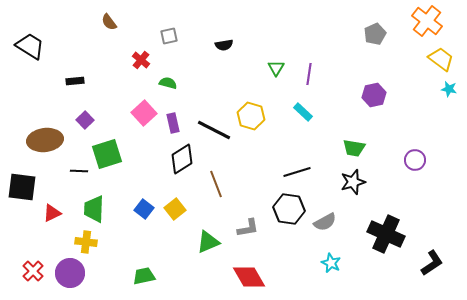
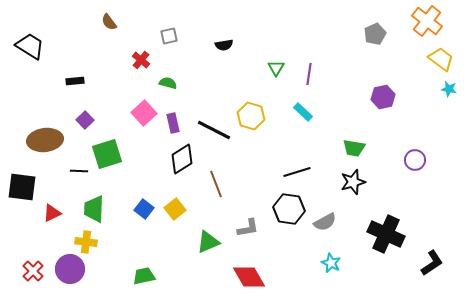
purple hexagon at (374, 95): moved 9 px right, 2 px down
purple circle at (70, 273): moved 4 px up
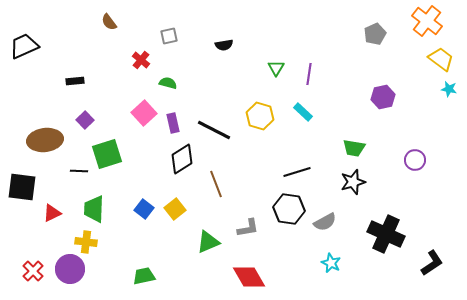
black trapezoid at (30, 46): moved 6 px left; rotated 56 degrees counterclockwise
yellow hexagon at (251, 116): moved 9 px right
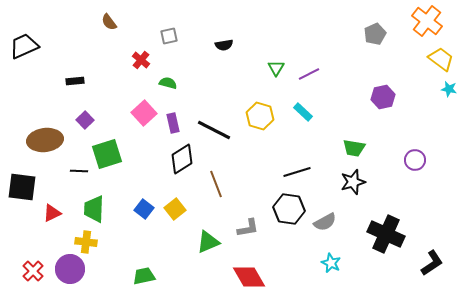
purple line at (309, 74): rotated 55 degrees clockwise
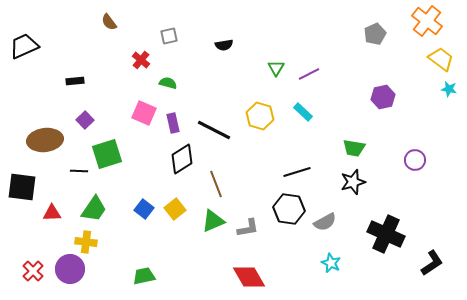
pink square at (144, 113): rotated 25 degrees counterclockwise
green trapezoid at (94, 209): rotated 148 degrees counterclockwise
red triangle at (52, 213): rotated 24 degrees clockwise
green triangle at (208, 242): moved 5 px right, 21 px up
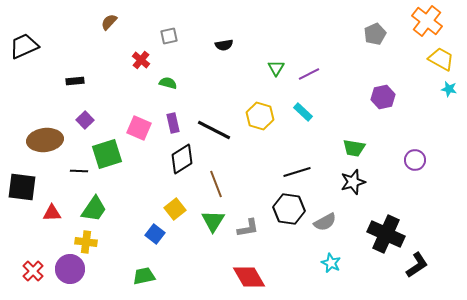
brown semicircle at (109, 22): rotated 78 degrees clockwise
yellow trapezoid at (441, 59): rotated 8 degrees counterclockwise
pink square at (144, 113): moved 5 px left, 15 px down
blue square at (144, 209): moved 11 px right, 25 px down
green triangle at (213, 221): rotated 35 degrees counterclockwise
black L-shape at (432, 263): moved 15 px left, 2 px down
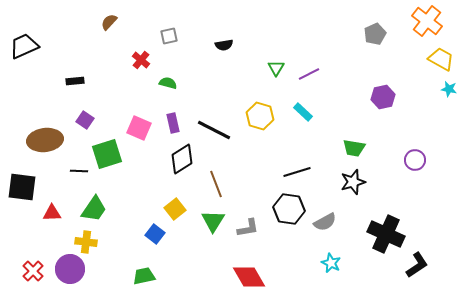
purple square at (85, 120): rotated 12 degrees counterclockwise
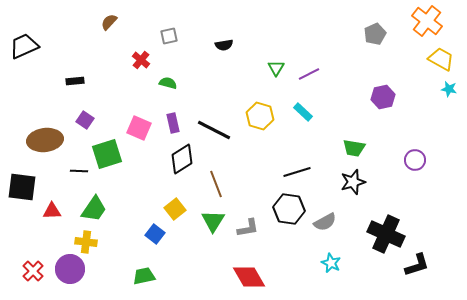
red triangle at (52, 213): moved 2 px up
black L-shape at (417, 265): rotated 16 degrees clockwise
